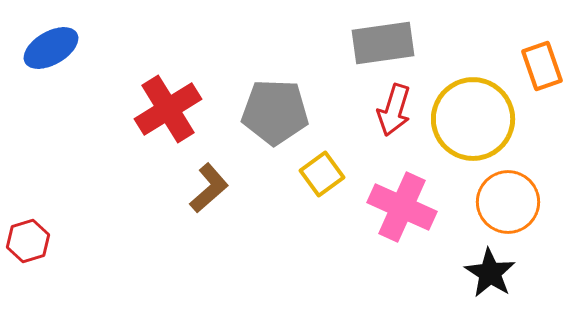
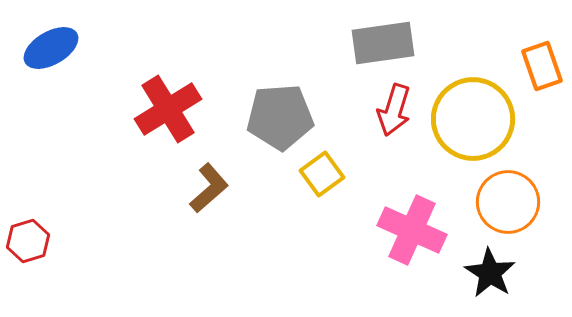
gray pentagon: moved 5 px right, 5 px down; rotated 6 degrees counterclockwise
pink cross: moved 10 px right, 23 px down
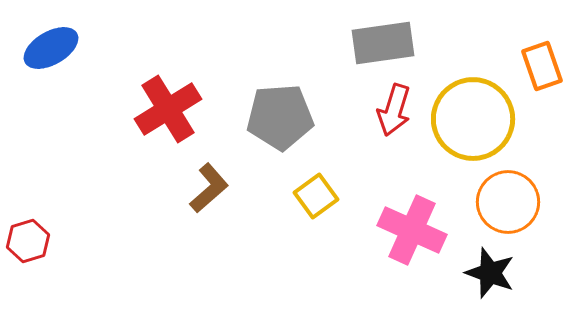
yellow square: moved 6 px left, 22 px down
black star: rotated 12 degrees counterclockwise
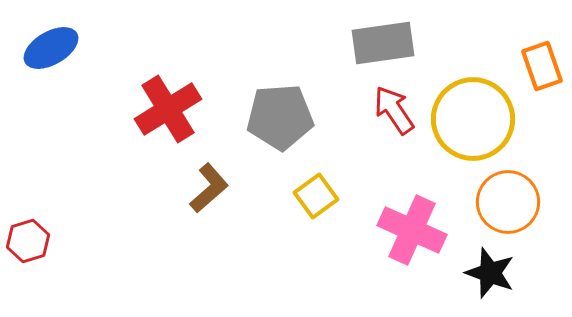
red arrow: rotated 129 degrees clockwise
